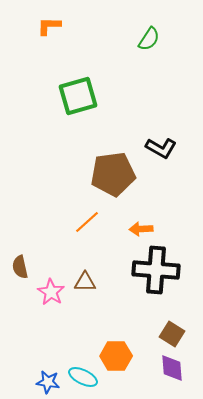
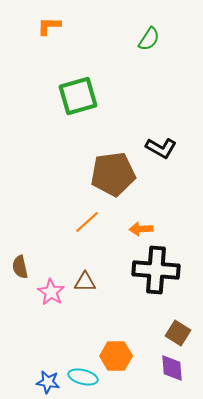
brown square: moved 6 px right, 1 px up
cyan ellipse: rotated 12 degrees counterclockwise
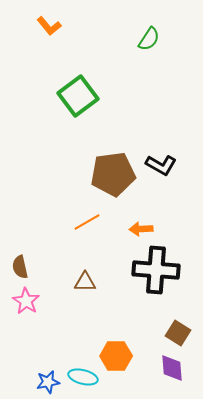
orange L-shape: rotated 130 degrees counterclockwise
green square: rotated 21 degrees counterclockwise
black L-shape: moved 17 px down
orange line: rotated 12 degrees clockwise
pink star: moved 25 px left, 9 px down
blue star: rotated 20 degrees counterclockwise
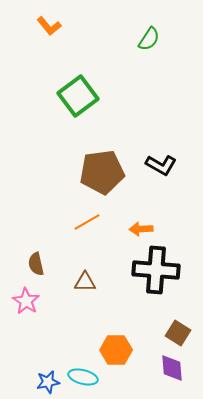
brown pentagon: moved 11 px left, 2 px up
brown semicircle: moved 16 px right, 3 px up
orange hexagon: moved 6 px up
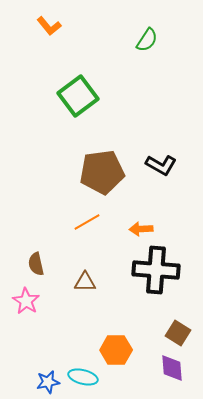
green semicircle: moved 2 px left, 1 px down
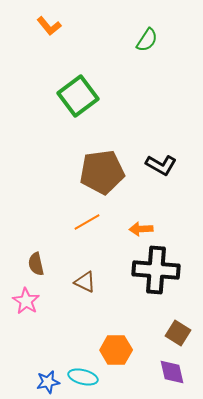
brown triangle: rotated 25 degrees clockwise
purple diamond: moved 4 px down; rotated 8 degrees counterclockwise
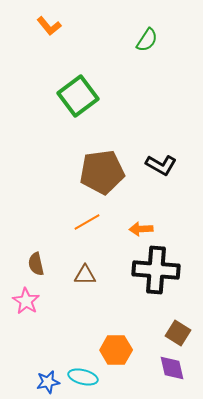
brown triangle: moved 7 px up; rotated 25 degrees counterclockwise
purple diamond: moved 4 px up
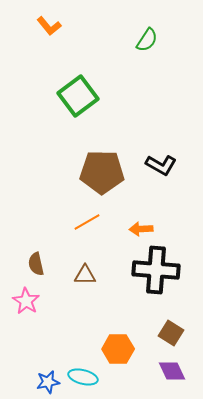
brown pentagon: rotated 9 degrees clockwise
brown square: moved 7 px left
orange hexagon: moved 2 px right, 1 px up
purple diamond: moved 3 px down; rotated 12 degrees counterclockwise
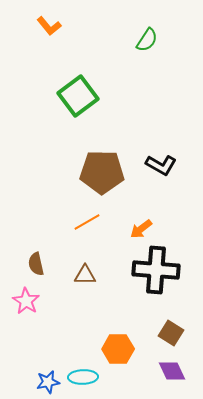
orange arrow: rotated 35 degrees counterclockwise
cyan ellipse: rotated 16 degrees counterclockwise
